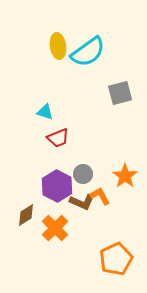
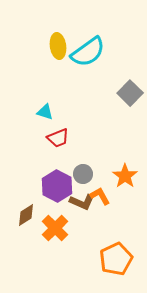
gray square: moved 10 px right; rotated 30 degrees counterclockwise
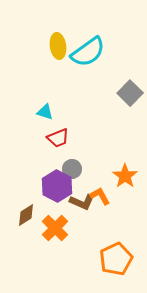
gray circle: moved 11 px left, 5 px up
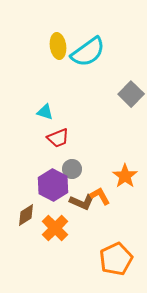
gray square: moved 1 px right, 1 px down
purple hexagon: moved 4 px left, 1 px up
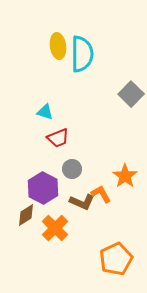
cyan semicircle: moved 6 px left, 2 px down; rotated 54 degrees counterclockwise
purple hexagon: moved 10 px left, 3 px down
orange L-shape: moved 1 px right, 2 px up
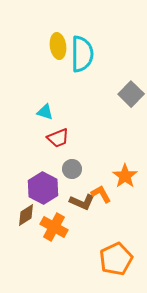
orange cross: moved 1 px left, 1 px up; rotated 16 degrees counterclockwise
